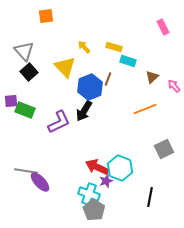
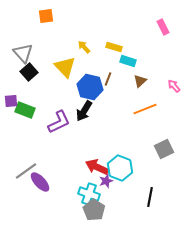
gray triangle: moved 1 px left, 2 px down
brown triangle: moved 12 px left, 4 px down
blue hexagon: rotated 25 degrees counterclockwise
gray line: rotated 45 degrees counterclockwise
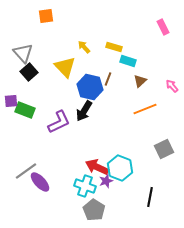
pink arrow: moved 2 px left
cyan cross: moved 4 px left, 8 px up
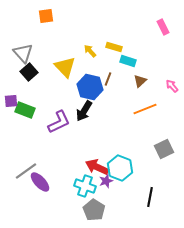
yellow arrow: moved 6 px right, 4 px down
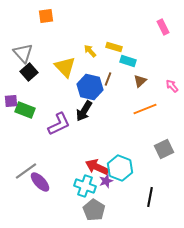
purple L-shape: moved 2 px down
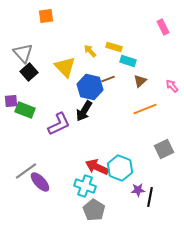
brown line: rotated 48 degrees clockwise
purple star: moved 32 px right, 9 px down; rotated 16 degrees clockwise
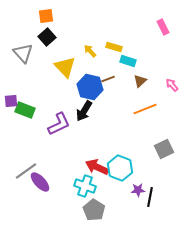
black square: moved 18 px right, 35 px up
pink arrow: moved 1 px up
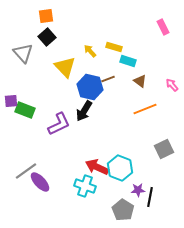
brown triangle: rotated 40 degrees counterclockwise
gray pentagon: moved 29 px right
